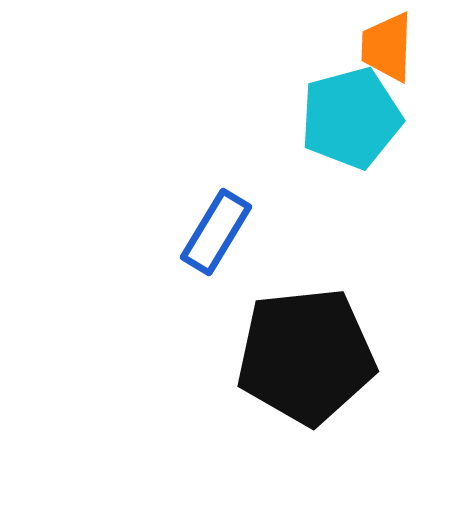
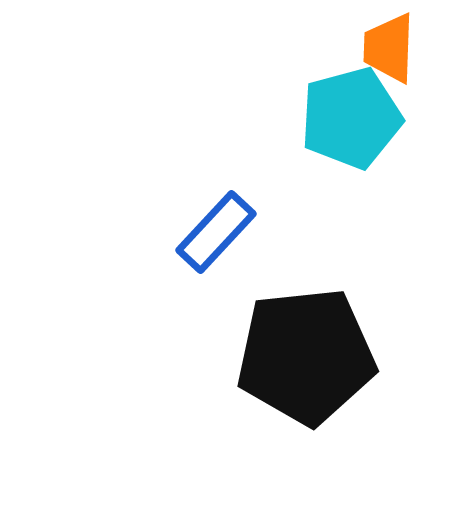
orange trapezoid: moved 2 px right, 1 px down
blue rectangle: rotated 12 degrees clockwise
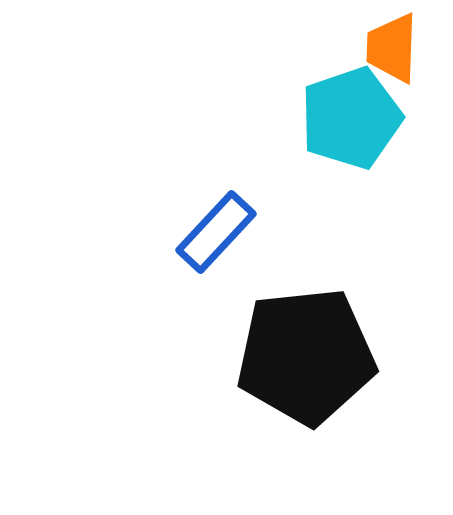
orange trapezoid: moved 3 px right
cyan pentagon: rotated 4 degrees counterclockwise
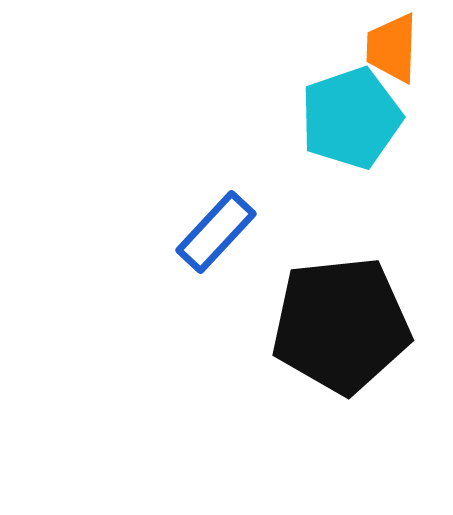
black pentagon: moved 35 px right, 31 px up
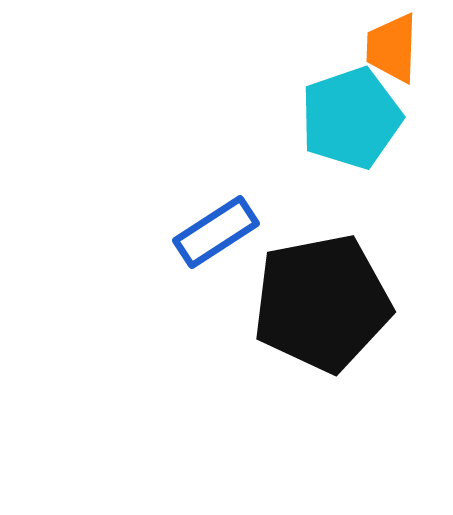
blue rectangle: rotated 14 degrees clockwise
black pentagon: moved 19 px left, 22 px up; rotated 5 degrees counterclockwise
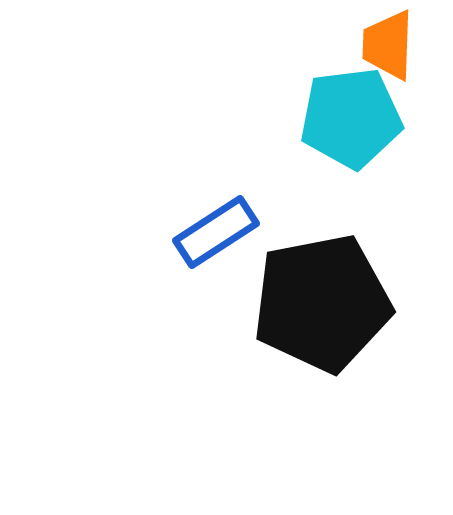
orange trapezoid: moved 4 px left, 3 px up
cyan pentagon: rotated 12 degrees clockwise
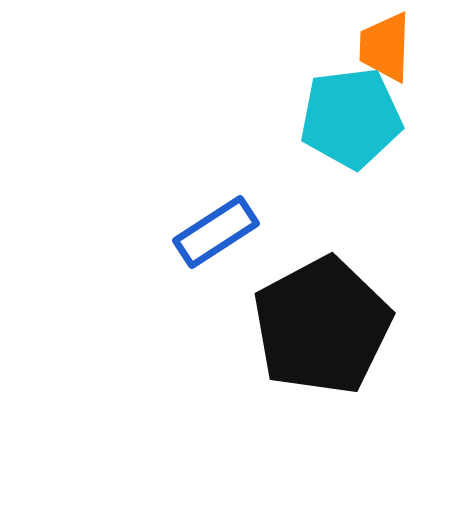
orange trapezoid: moved 3 px left, 2 px down
black pentagon: moved 23 px down; rotated 17 degrees counterclockwise
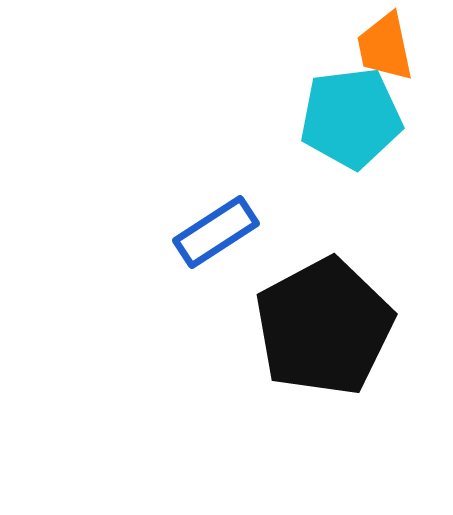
orange trapezoid: rotated 14 degrees counterclockwise
black pentagon: moved 2 px right, 1 px down
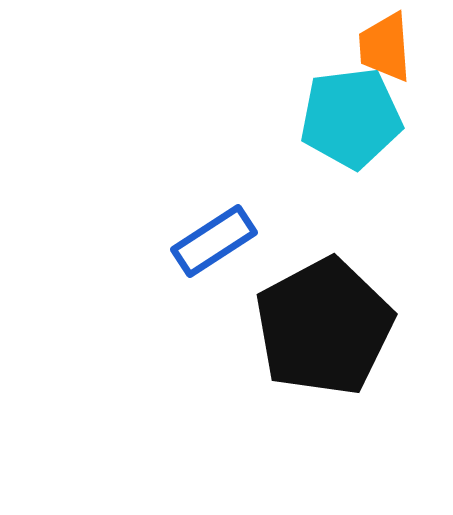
orange trapezoid: rotated 8 degrees clockwise
blue rectangle: moved 2 px left, 9 px down
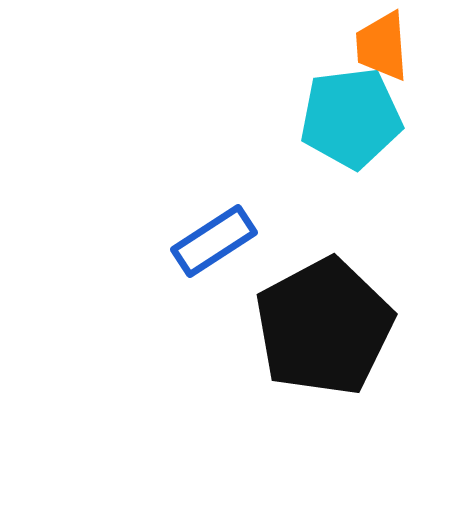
orange trapezoid: moved 3 px left, 1 px up
